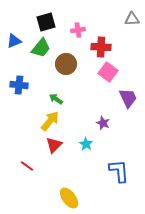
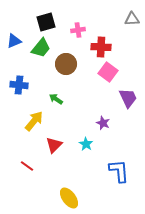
yellow arrow: moved 16 px left
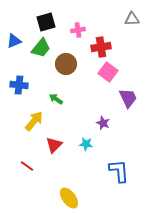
red cross: rotated 12 degrees counterclockwise
cyan star: rotated 24 degrees counterclockwise
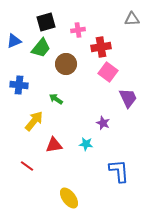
red triangle: rotated 36 degrees clockwise
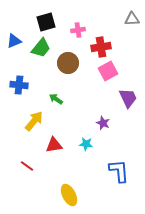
brown circle: moved 2 px right, 1 px up
pink square: moved 1 px up; rotated 24 degrees clockwise
yellow ellipse: moved 3 px up; rotated 10 degrees clockwise
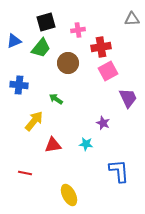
red triangle: moved 1 px left
red line: moved 2 px left, 7 px down; rotated 24 degrees counterclockwise
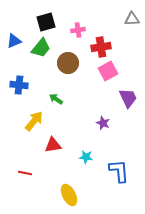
cyan star: moved 13 px down
